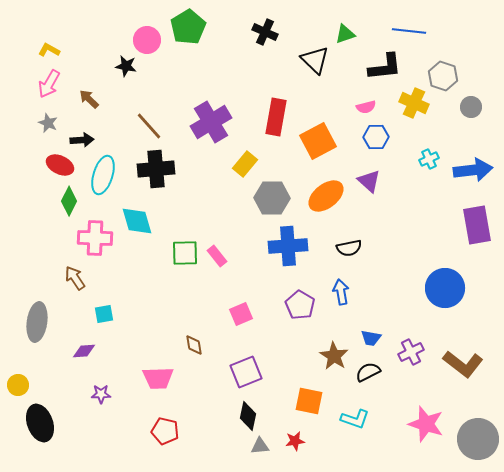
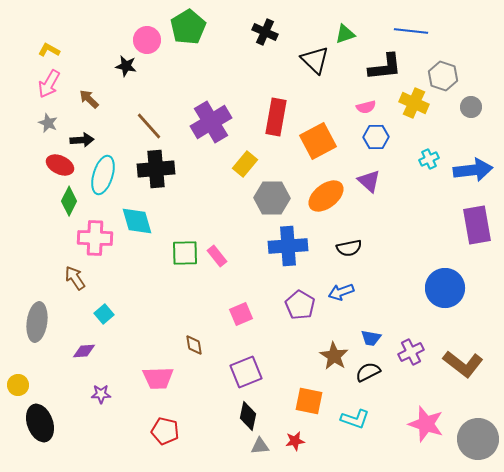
blue line at (409, 31): moved 2 px right
blue arrow at (341, 292): rotated 100 degrees counterclockwise
cyan square at (104, 314): rotated 30 degrees counterclockwise
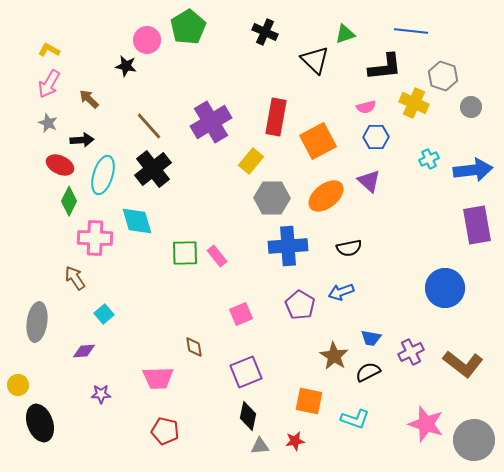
yellow rectangle at (245, 164): moved 6 px right, 3 px up
black cross at (156, 169): moved 3 px left; rotated 33 degrees counterclockwise
brown diamond at (194, 345): moved 2 px down
gray circle at (478, 439): moved 4 px left, 1 px down
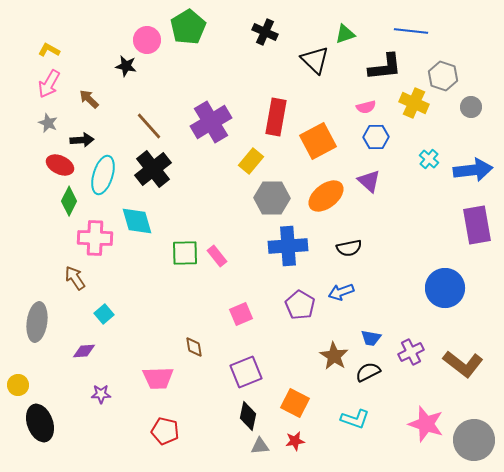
cyan cross at (429, 159): rotated 24 degrees counterclockwise
orange square at (309, 401): moved 14 px left, 2 px down; rotated 16 degrees clockwise
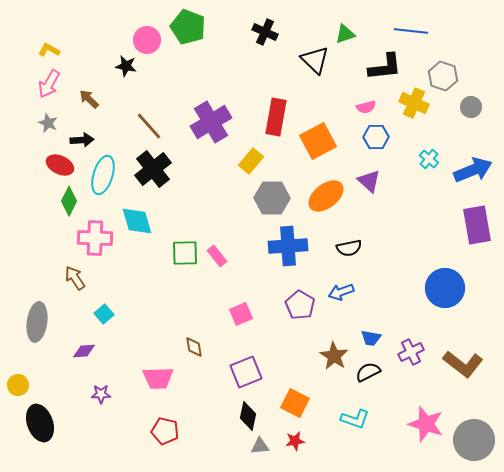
green pentagon at (188, 27): rotated 20 degrees counterclockwise
blue arrow at (473, 170): rotated 15 degrees counterclockwise
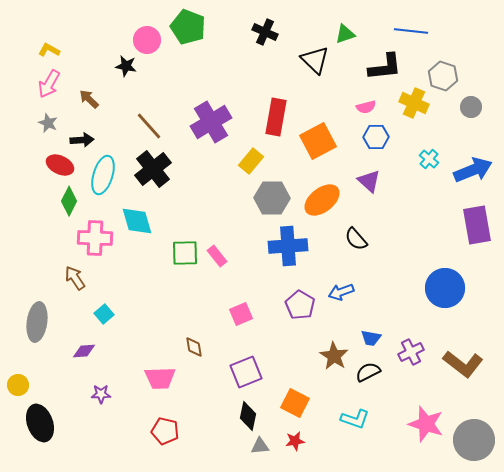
orange ellipse at (326, 196): moved 4 px left, 4 px down
black semicircle at (349, 248): moved 7 px right, 9 px up; rotated 60 degrees clockwise
pink trapezoid at (158, 378): moved 2 px right
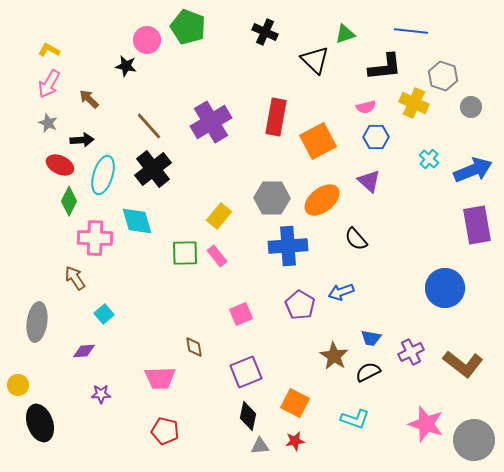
yellow rectangle at (251, 161): moved 32 px left, 55 px down
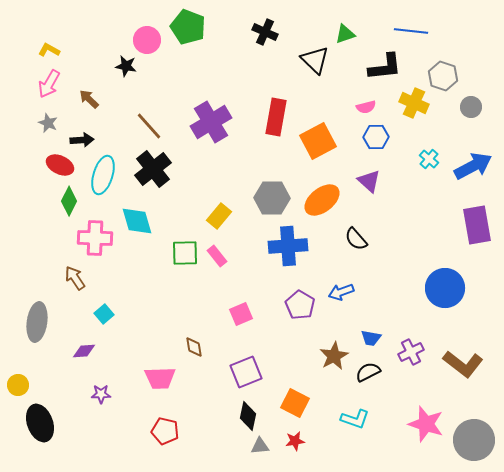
blue arrow at (473, 170): moved 4 px up; rotated 6 degrees counterclockwise
brown star at (334, 356): rotated 12 degrees clockwise
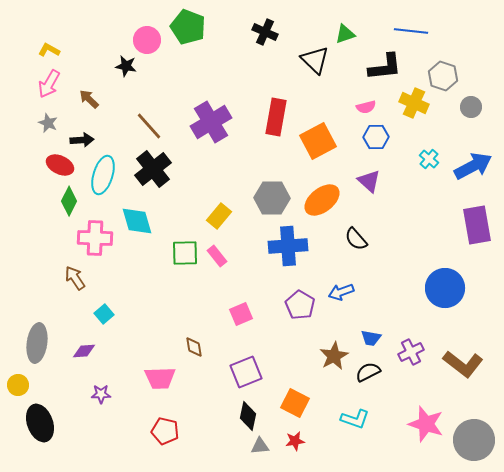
gray ellipse at (37, 322): moved 21 px down
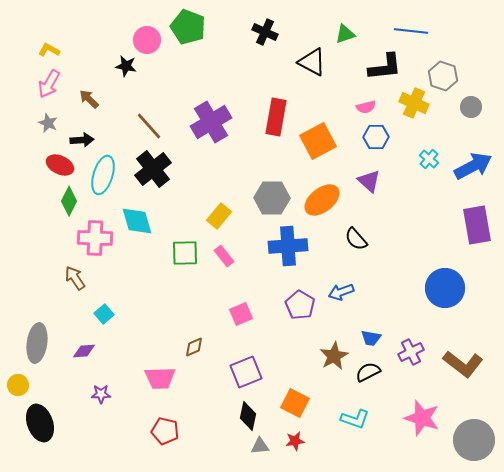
black triangle at (315, 60): moved 3 px left, 2 px down; rotated 16 degrees counterclockwise
pink rectangle at (217, 256): moved 7 px right
brown diamond at (194, 347): rotated 75 degrees clockwise
pink star at (426, 424): moved 4 px left, 6 px up
